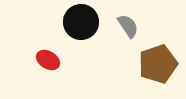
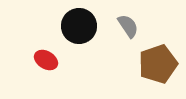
black circle: moved 2 px left, 4 px down
red ellipse: moved 2 px left
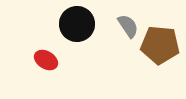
black circle: moved 2 px left, 2 px up
brown pentagon: moved 2 px right, 19 px up; rotated 24 degrees clockwise
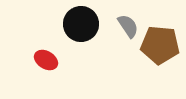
black circle: moved 4 px right
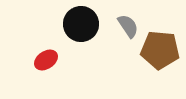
brown pentagon: moved 5 px down
red ellipse: rotated 65 degrees counterclockwise
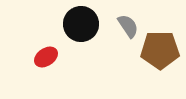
brown pentagon: rotated 6 degrees counterclockwise
red ellipse: moved 3 px up
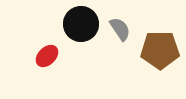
gray semicircle: moved 8 px left, 3 px down
red ellipse: moved 1 px right, 1 px up; rotated 10 degrees counterclockwise
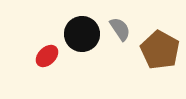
black circle: moved 1 px right, 10 px down
brown pentagon: rotated 30 degrees clockwise
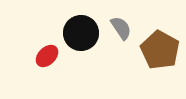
gray semicircle: moved 1 px right, 1 px up
black circle: moved 1 px left, 1 px up
